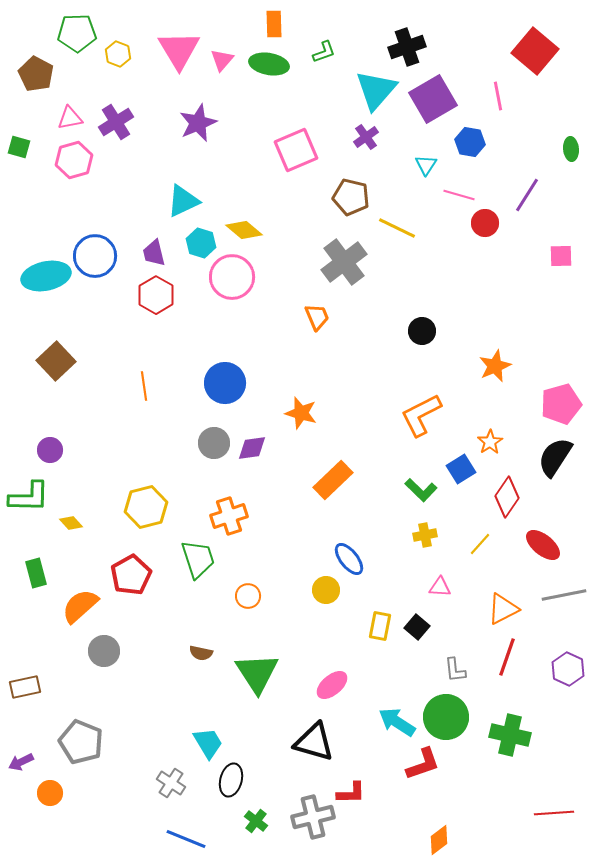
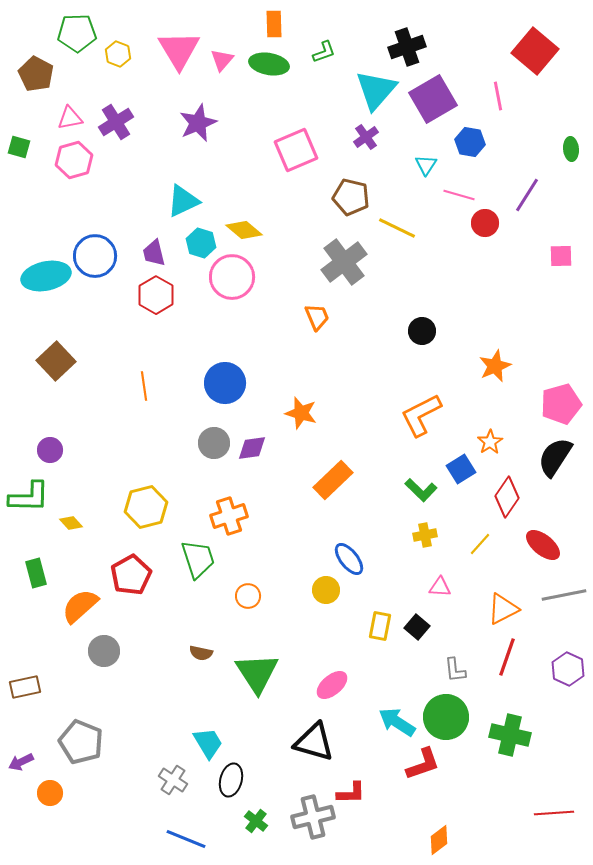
gray cross at (171, 783): moved 2 px right, 3 px up
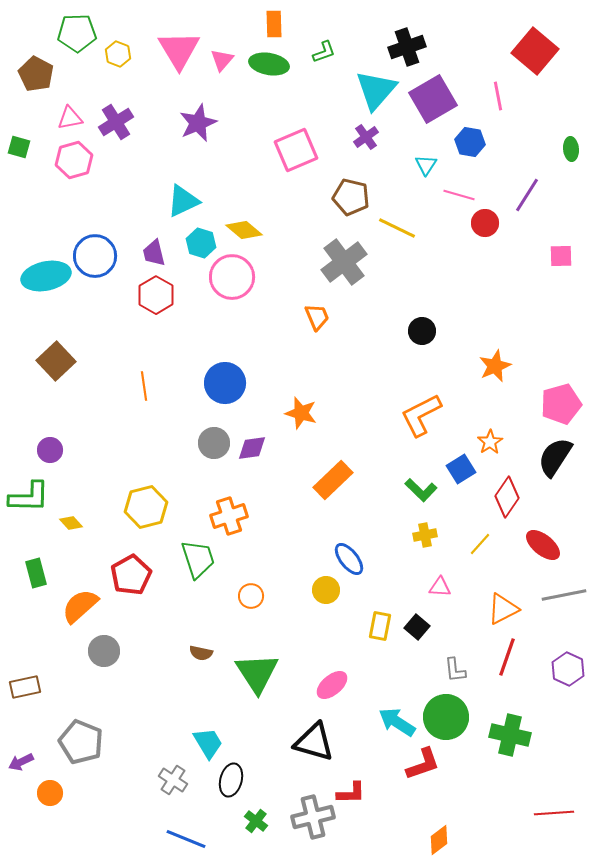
orange circle at (248, 596): moved 3 px right
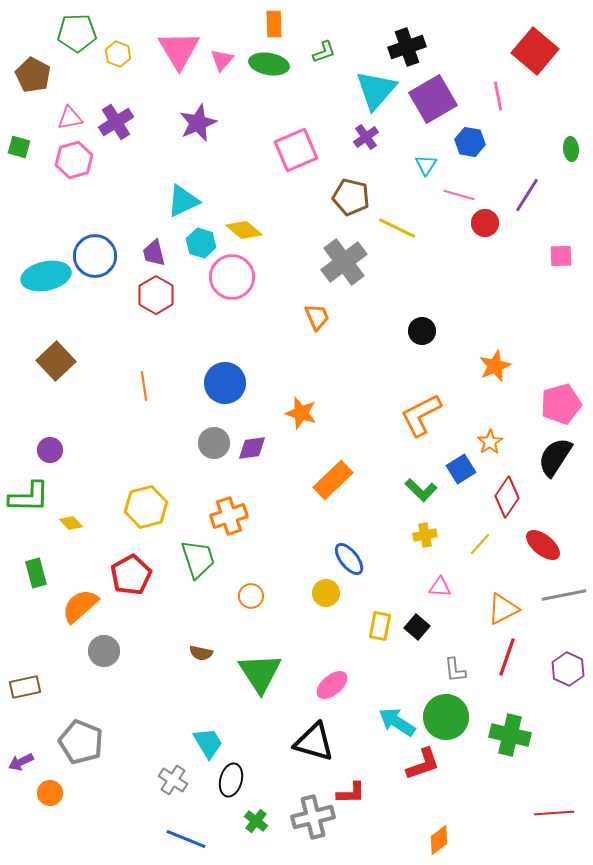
brown pentagon at (36, 74): moved 3 px left, 1 px down
yellow circle at (326, 590): moved 3 px down
green triangle at (257, 673): moved 3 px right
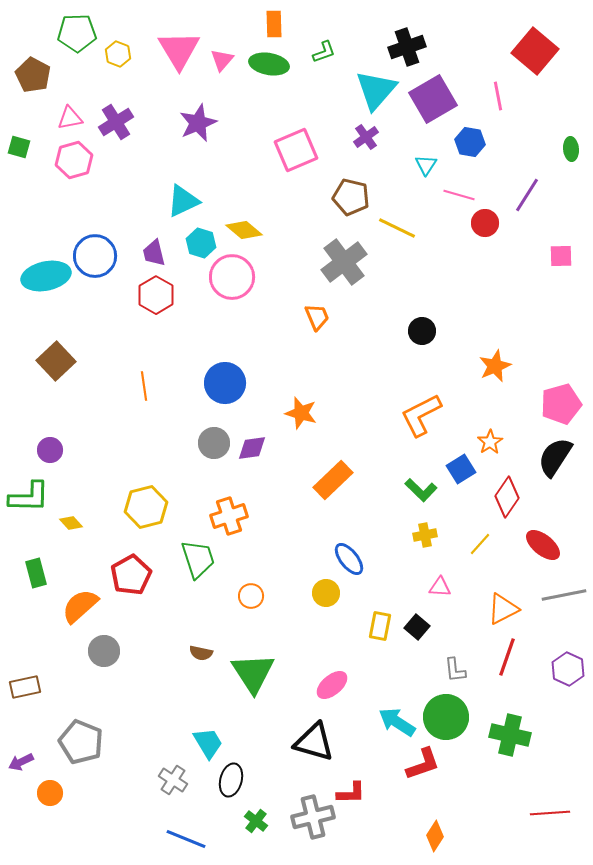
green triangle at (260, 673): moved 7 px left
red line at (554, 813): moved 4 px left
orange diamond at (439, 840): moved 4 px left, 4 px up; rotated 20 degrees counterclockwise
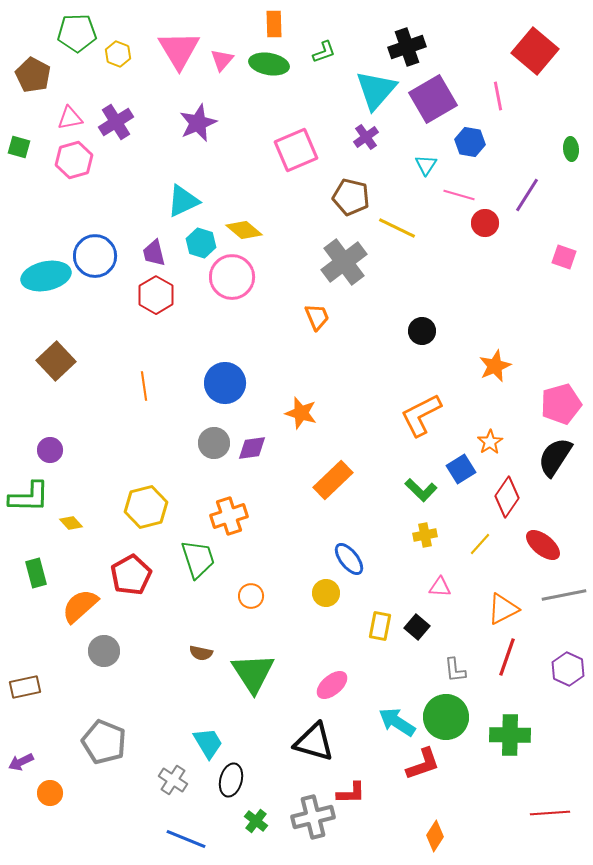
pink square at (561, 256): moved 3 px right, 1 px down; rotated 20 degrees clockwise
green cross at (510, 735): rotated 12 degrees counterclockwise
gray pentagon at (81, 742): moved 23 px right
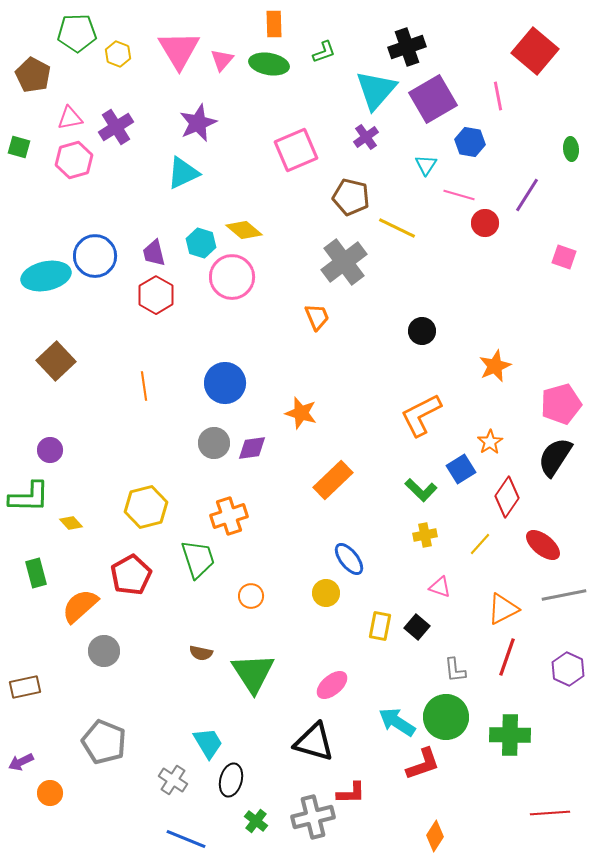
purple cross at (116, 122): moved 5 px down
cyan triangle at (183, 201): moved 28 px up
pink triangle at (440, 587): rotated 15 degrees clockwise
